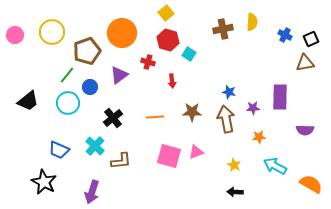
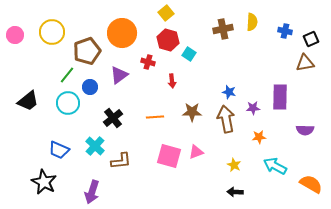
blue cross: moved 4 px up; rotated 16 degrees counterclockwise
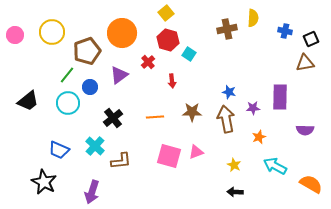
yellow semicircle: moved 1 px right, 4 px up
brown cross: moved 4 px right
red cross: rotated 32 degrees clockwise
orange star: rotated 16 degrees counterclockwise
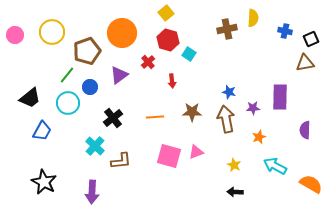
black trapezoid: moved 2 px right, 3 px up
purple semicircle: rotated 90 degrees clockwise
blue trapezoid: moved 17 px left, 19 px up; rotated 85 degrees counterclockwise
purple arrow: rotated 15 degrees counterclockwise
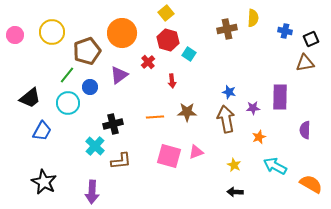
brown star: moved 5 px left
black cross: moved 6 px down; rotated 24 degrees clockwise
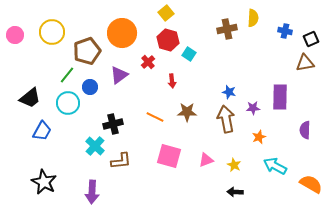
orange line: rotated 30 degrees clockwise
pink triangle: moved 10 px right, 8 px down
